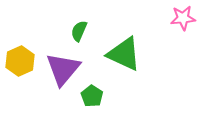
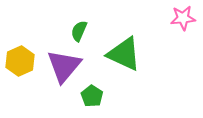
purple triangle: moved 1 px right, 3 px up
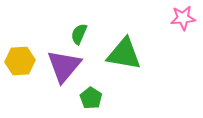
green semicircle: moved 3 px down
green triangle: rotated 15 degrees counterclockwise
yellow hexagon: rotated 20 degrees clockwise
green pentagon: moved 1 px left, 2 px down
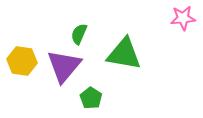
yellow hexagon: moved 2 px right; rotated 12 degrees clockwise
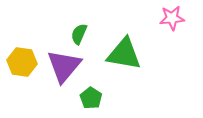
pink star: moved 11 px left
yellow hexagon: moved 1 px down
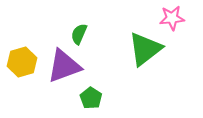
green triangle: moved 21 px right, 5 px up; rotated 48 degrees counterclockwise
yellow hexagon: rotated 24 degrees counterclockwise
purple triangle: rotated 30 degrees clockwise
